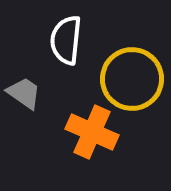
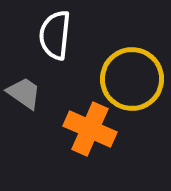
white semicircle: moved 11 px left, 5 px up
orange cross: moved 2 px left, 3 px up
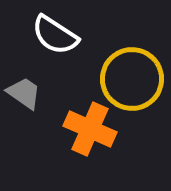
white semicircle: rotated 63 degrees counterclockwise
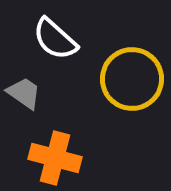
white semicircle: moved 4 px down; rotated 9 degrees clockwise
orange cross: moved 35 px left, 29 px down; rotated 9 degrees counterclockwise
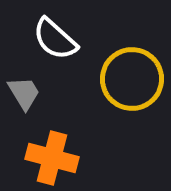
gray trapezoid: rotated 24 degrees clockwise
orange cross: moved 3 px left
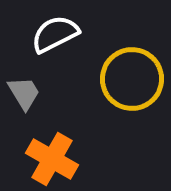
white semicircle: moved 5 px up; rotated 111 degrees clockwise
orange cross: moved 1 px down; rotated 15 degrees clockwise
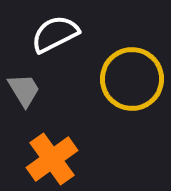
gray trapezoid: moved 3 px up
orange cross: rotated 24 degrees clockwise
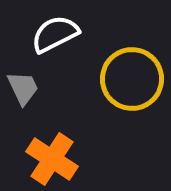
gray trapezoid: moved 1 px left, 2 px up; rotated 6 degrees clockwise
orange cross: rotated 21 degrees counterclockwise
